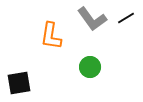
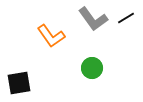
gray L-shape: moved 1 px right
orange L-shape: rotated 44 degrees counterclockwise
green circle: moved 2 px right, 1 px down
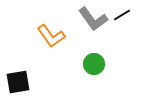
black line: moved 4 px left, 3 px up
green circle: moved 2 px right, 4 px up
black square: moved 1 px left, 1 px up
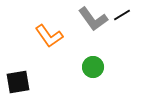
orange L-shape: moved 2 px left
green circle: moved 1 px left, 3 px down
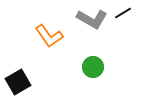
black line: moved 1 px right, 2 px up
gray L-shape: moved 1 px left; rotated 24 degrees counterclockwise
black square: rotated 20 degrees counterclockwise
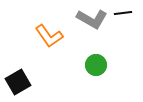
black line: rotated 24 degrees clockwise
green circle: moved 3 px right, 2 px up
